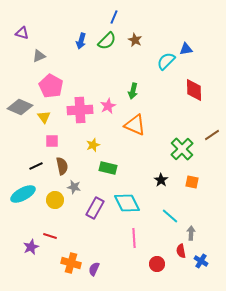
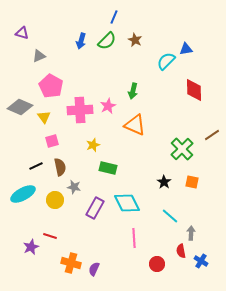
pink square: rotated 16 degrees counterclockwise
brown semicircle: moved 2 px left, 1 px down
black star: moved 3 px right, 2 px down
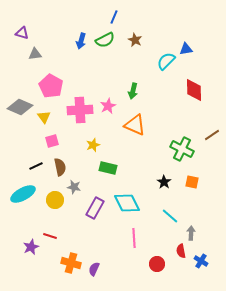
green semicircle: moved 2 px left, 1 px up; rotated 18 degrees clockwise
gray triangle: moved 4 px left, 2 px up; rotated 16 degrees clockwise
green cross: rotated 20 degrees counterclockwise
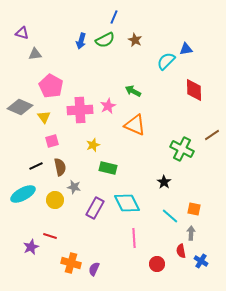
green arrow: rotated 105 degrees clockwise
orange square: moved 2 px right, 27 px down
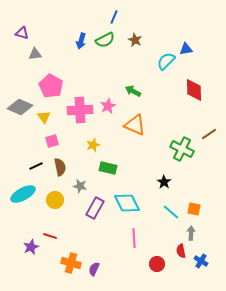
brown line: moved 3 px left, 1 px up
gray star: moved 6 px right, 1 px up
cyan line: moved 1 px right, 4 px up
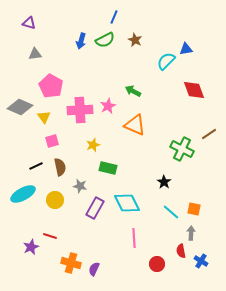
purple triangle: moved 7 px right, 10 px up
red diamond: rotated 20 degrees counterclockwise
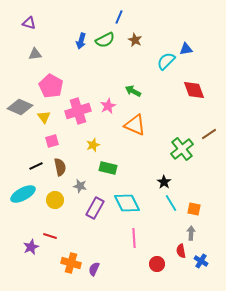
blue line: moved 5 px right
pink cross: moved 2 px left, 1 px down; rotated 15 degrees counterclockwise
green cross: rotated 25 degrees clockwise
cyan line: moved 9 px up; rotated 18 degrees clockwise
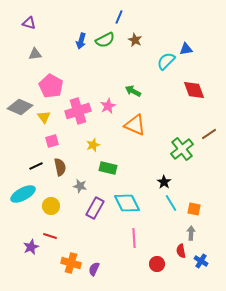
yellow circle: moved 4 px left, 6 px down
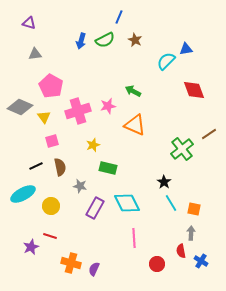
pink star: rotated 14 degrees clockwise
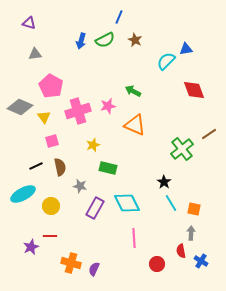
red line: rotated 16 degrees counterclockwise
